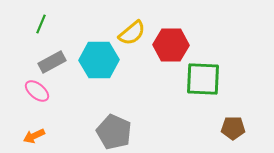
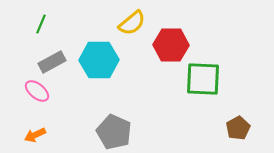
yellow semicircle: moved 10 px up
brown pentagon: moved 5 px right; rotated 30 degrees counterclockwise
orange arrow: moved 1 px right, 1 px up
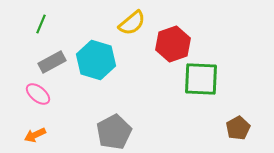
red hexagon: moved 2 px right, 1 px up; rotated 20 degrees counterclockwise
cyan hexagon: moved 3 px left; rotated 18 degrees clockwise
green square: moved 2 px left
pink ellipse: moved 1 px right, 3 px down
gray pentagon: rotated 20 degrees clockwise
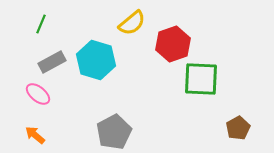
orange arrow: rotated 65 degrees clockwise
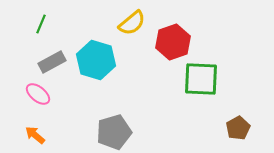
red hexagon: moved 2 px up
gray pentagon: rotated 12 degrees clockwise
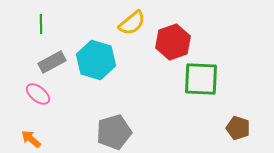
green line: rotated 24 degrees counterclockwise
brown pentagon: rotated 25 degrees counterclockwise
orange arrow: moved 4 px left, 4 px down
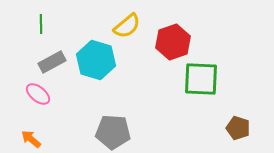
yellow semicircle: moved 5 px left, 3 px down
gray pentagon: moved 1 px left; rotated 20 degrees clockwise
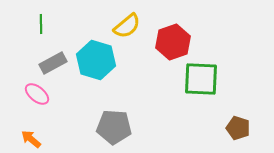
gray rectangle: moved 1 px right, 1 px down
pink ellipse: moved 1 px left
gray pentagon: moved 1 px right, 5 px up
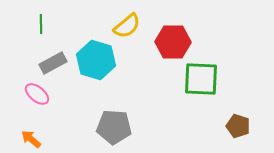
red hexagon: rotated 20 degrees clockwise
brown pentagon: moved 2 px up
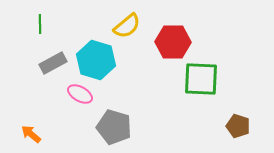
green line: moved 1 px left
pink ellipse: moved 43 px right; rotated 10 degrees counterclockwise
gray pentagon: rotated 12 degrees clockwise
orange arrow: moved 5 px up
